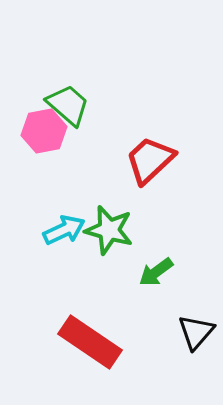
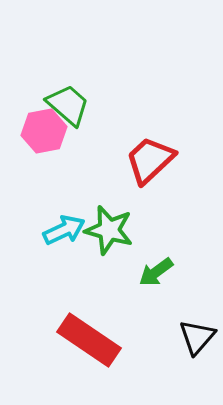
black triangle: moved 1 px right, 5 px down
red rectangle: moved 1 px left, 2 px up
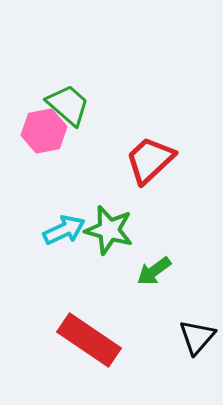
green arrow: moved 2 px left, 1 px up
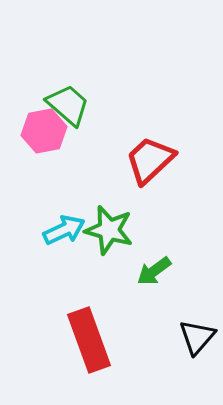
red rectangle: rotated 36 degrees clockwise
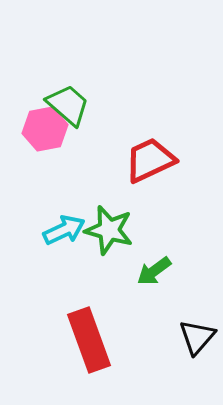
pink hexagon: moved 1 px right, 2 px up
red trapezoid: rotated 18 degrees clockwise
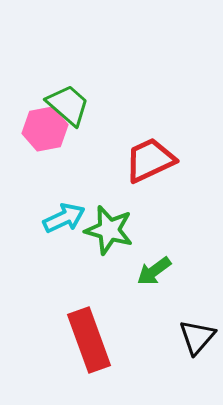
cyan arrow: moved 12 px up
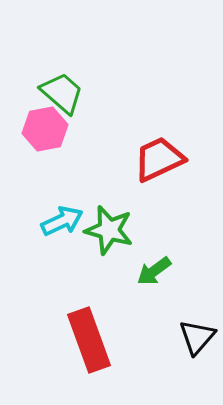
green trapezoid: moved 6 px left, 12 px up
red trapezoid: moved 9 px right, 1 px up
cyan arrow: moved 2 px left, 3 px down
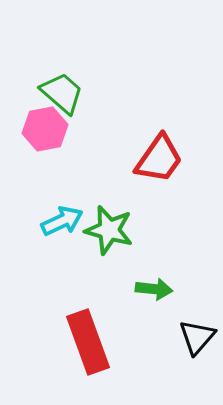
red trapezoid: rotated 150 degrees clockwise
green arrow: moved 18 px down; rotated 138 degrees counterclockwise
red rectangle: moved 1 px left, 2 px down
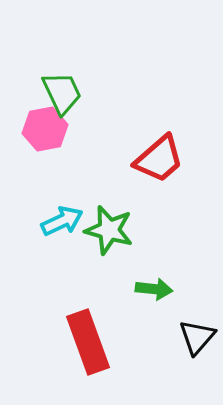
green trapezoid: rotated 24 degrees clockwise
red trapezoid: rotated 14 degrees clockwise
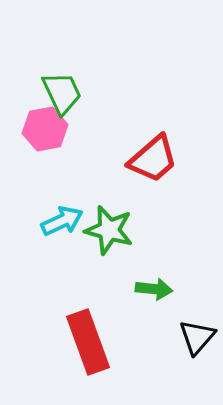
red trapezoid: moved 6 px left
